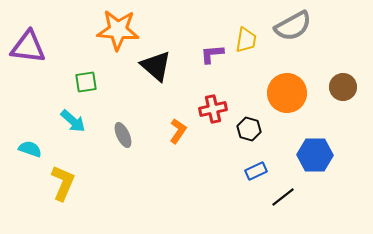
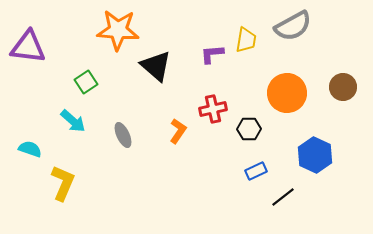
green square: rotated 25 degrees counterclockwise
black hexagon: rotated 15 degrees counterclockwise
blue hexagon: rotated 24 degrees clockwise
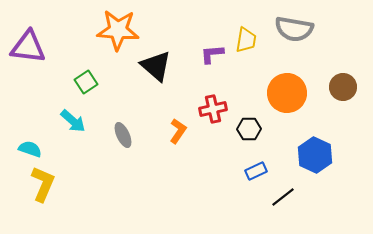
gray semicircle: moved 1 px right, 3 px down; rotated 39 degrees clockwise
yellow L-shape: moved 20 px left, 1 px down
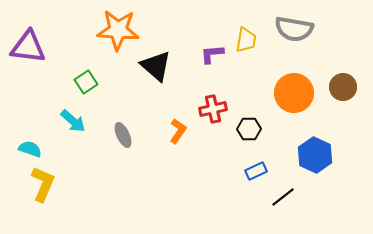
orange circle: moved 7 px right
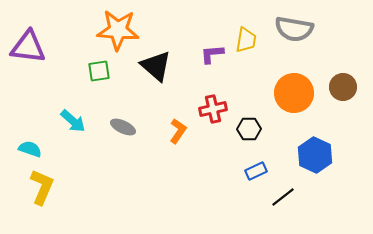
green square: moved 13 px right, 11 px up; rotated 25 degrees clockwise
gray ellipse: moved 8 px up; rotated 40 degrees counterclockwise
yellow L-shape: moved 1 px left, 3 px down
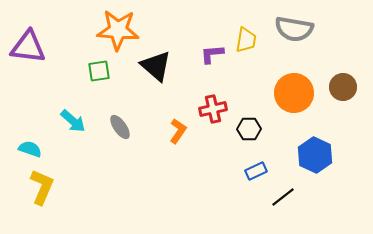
gray ellipse: moved 3 px left; rotated 30 degrees clockwise
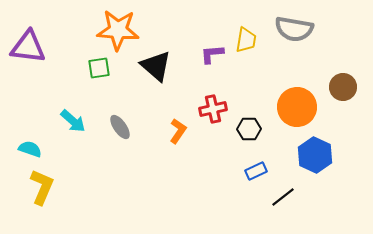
green square: moved 3 px up
orange circle: moved 3 px right, 14 px down
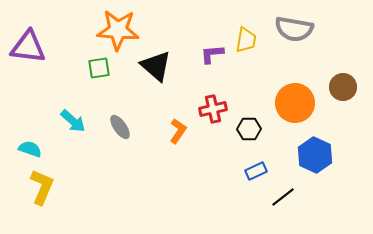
orange circle: moved 2 px left, 4 px up
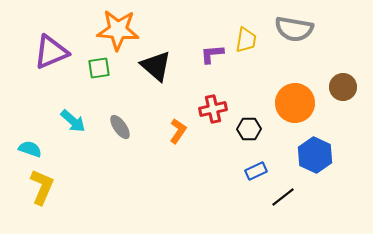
purple triangle: moved 23 px right, 5 px down; rotated 30 degrees counterclockwise
